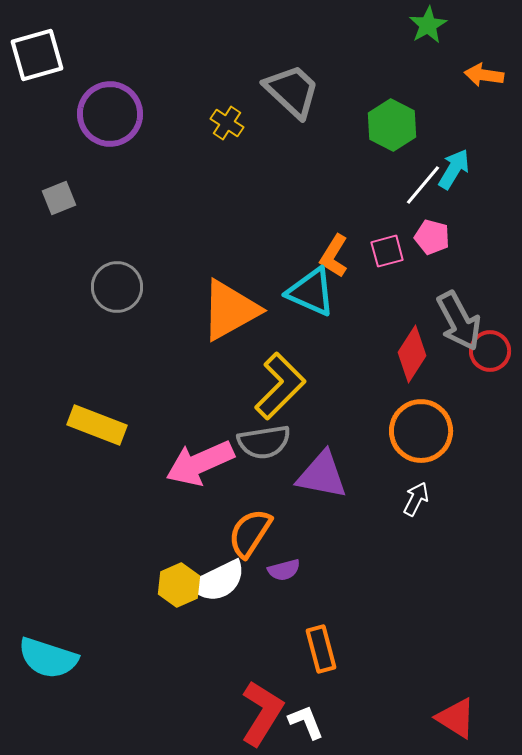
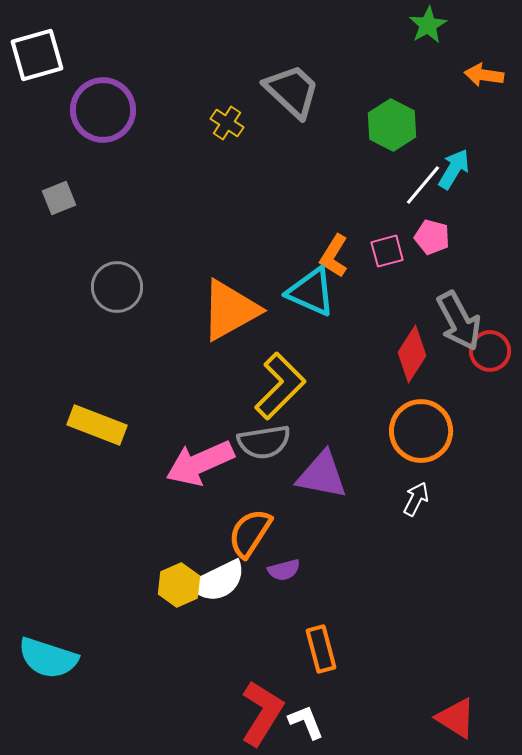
purple circle: moved 7 px left, 4 px up
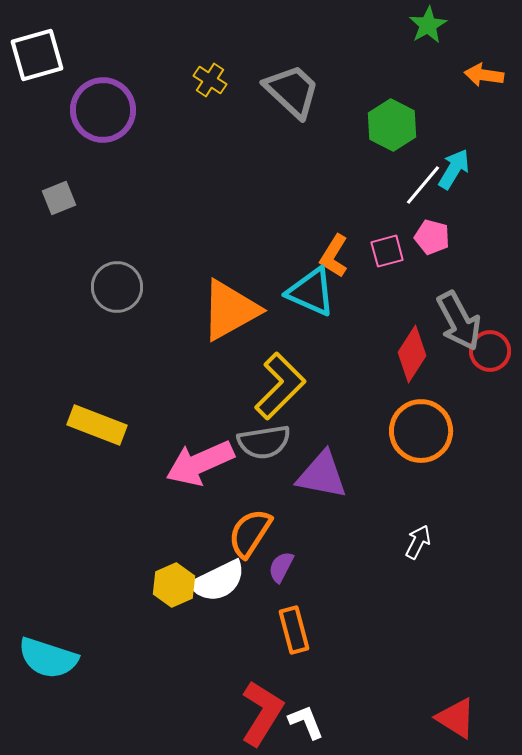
yellow cross: moved 17 px left, 43 px up
white arrow: moved 2 px right, 43 px down
purple semicircle: moved 3 px left, 3 px up; rotated 132 degrees clockwise
yellow hexagon: moved 5 px left
orange rectangle: moved 27 px left, 19 px up
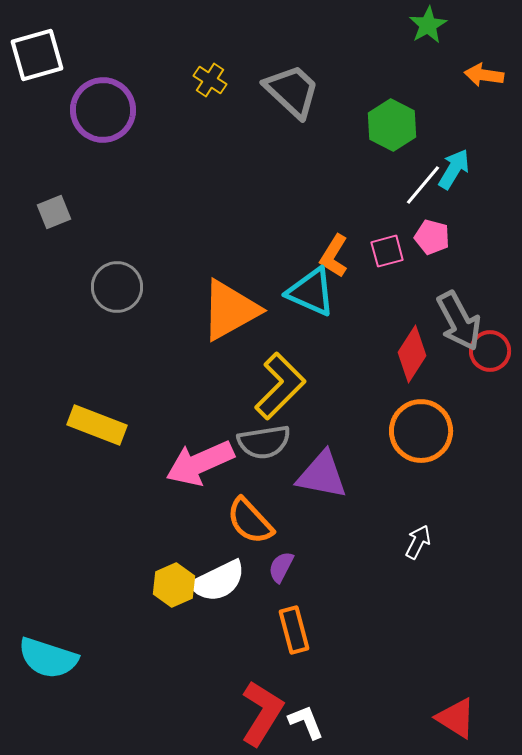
gray square: moved 5 px left, 14 px down
orange semicircle: moved 12 px up; rotated 76 degrees counterclockwise
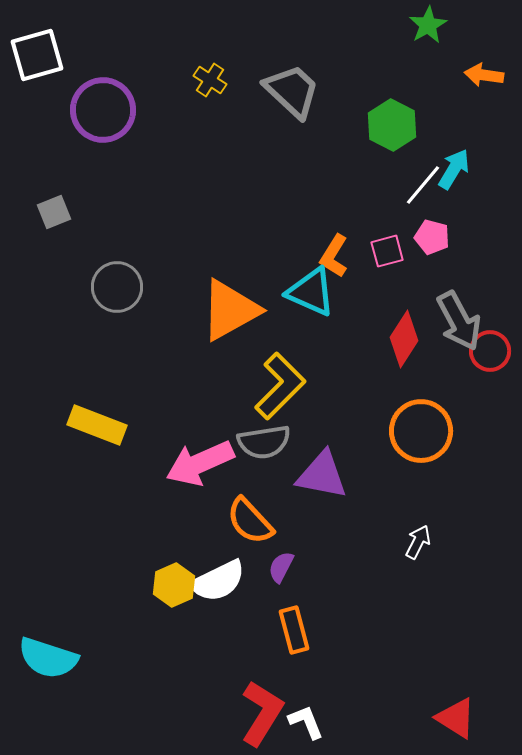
red diamond: moved 8 px left, 15 px up
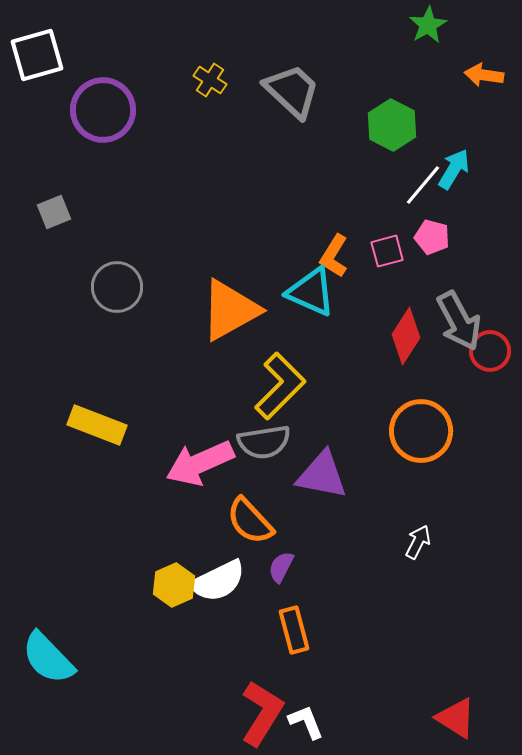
red diamond: moved 2 px right, 3 px up
cyan semicircle: rotated 28 degrees clockwise
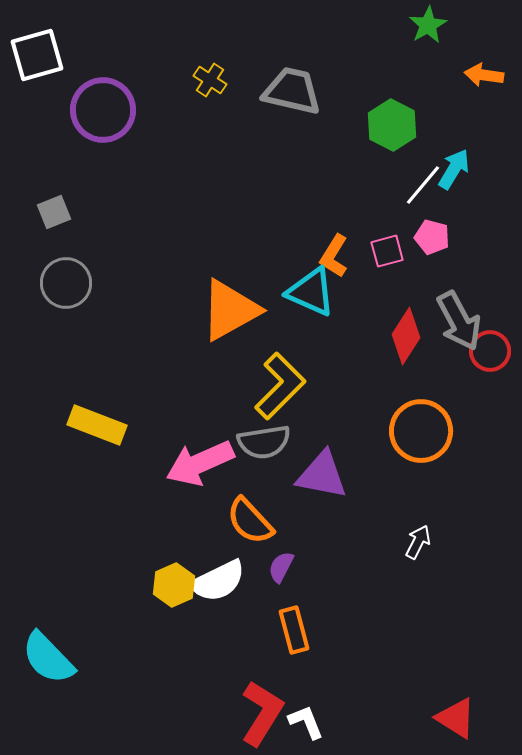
gray trapezoid: rotated 30 degrees counterclockwise
gray circle: moved 51 px left, 4 px up
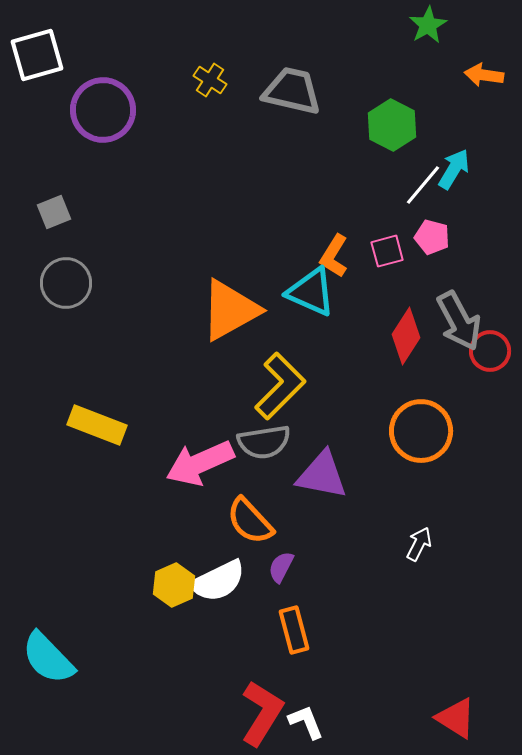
white arrow: moved 1 px right, 2 px down
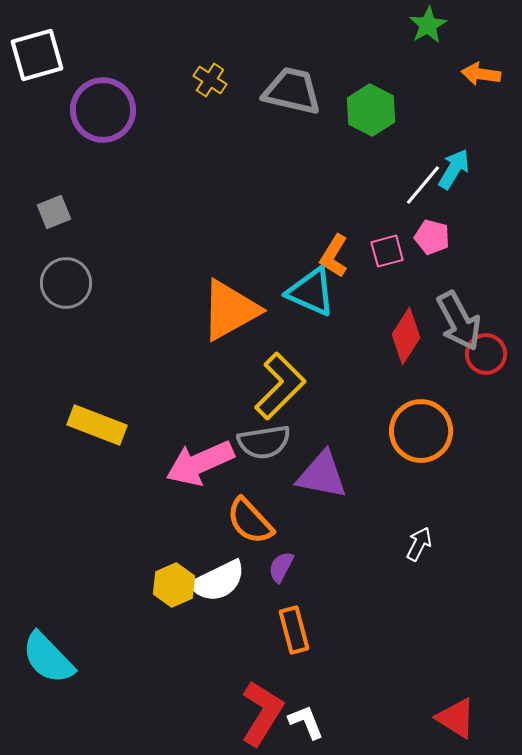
orange arrow: moved 3 px left, 1 px up
green hexagon: moved 21 px left, 15 px up
red circle: moved 4 px left, 3 px down
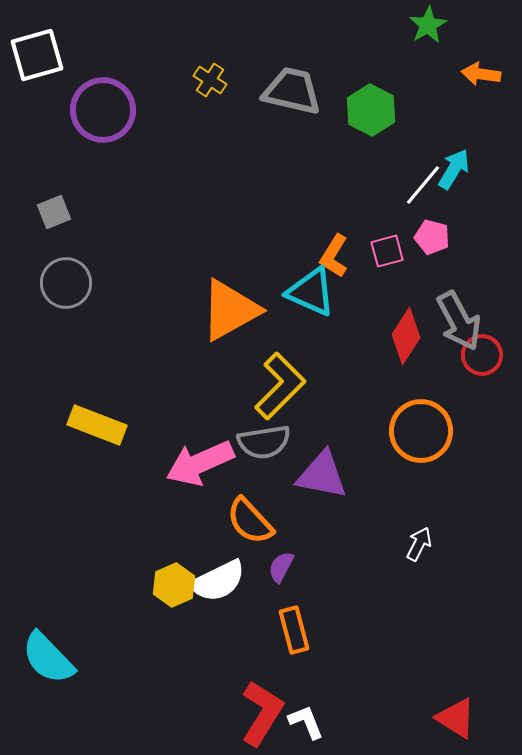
red circle: moved 4 px left, 1 px down
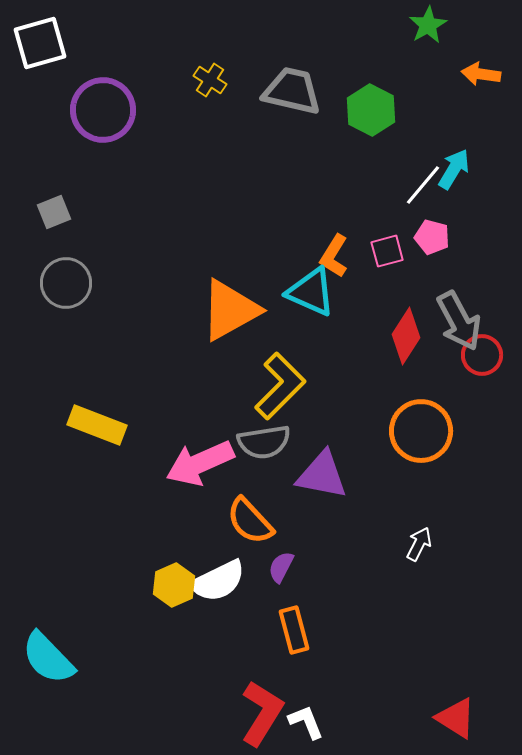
white square: moved 3 px right, 12 px up
